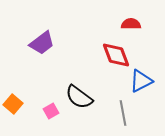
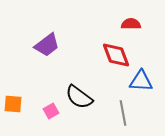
purple trapezoid: moved 5 px right, 2 px down
blue triangle: rotated 30 degrees clockwise
orange square: rotated 36 degrees counterclockwise
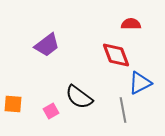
blue triangle: moved 1 px left, 2 px down; rotated 30 degrees counterclockwise
gray line: moved 3 px up
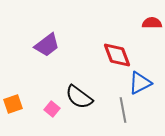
red semicircle: moved 21 px right, 1 px up
red diamond: moved 1 px right
orange square: rotated 24 degrees counterclockwise
pink square: moved 1 px right, 2 px up; rotated 21 degrees counterclockwise
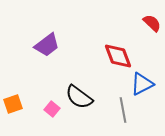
red semicircle: rotated 42 degrees clockwise
red diamond: moved 1 px right, 1 px down
blue triangle: moved 2 px right, 1 px down
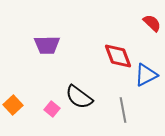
purple trapezoid: rotated 36 degrees clockwise
blue triangle: moved 4 px right, 9 px up
orange square: moved 1 px down; rotated 24 degrees counterclockwise
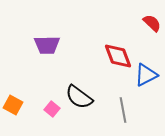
orange square: rotated 18 degrees counterclockwise
